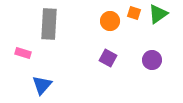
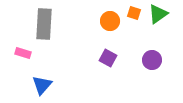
gray rectangle: moved 5 px left
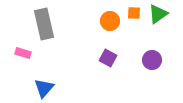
orange square: rotated 16 degrees counterclockwise
gray rectangle: rotated 16 degrees counterclockwise
blue triangle: moved 2 px right, 3 px down
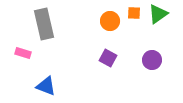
blue triangle: moved 2 px right, 2 px up; rotated 50 degrees counterclockwise
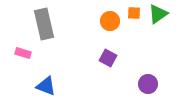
purple circle: moved 4 px left, 24 px down
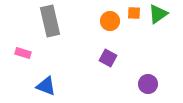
gray rectangle: moved 6 px right, 3 px up
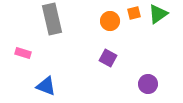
orange square: rotated 16 degrees counterclockwise
gray rectangle: moved 2 px right, 2 px up
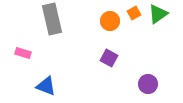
orange square: rotated 16 degrees counterclockwise
purple square: moved 1 px right
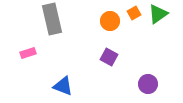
pink rectangle: moved 5 px right; rotated 35 degrees counterclockwise
purple square: moved 1 px up
blue triangle: moved 17 px right
